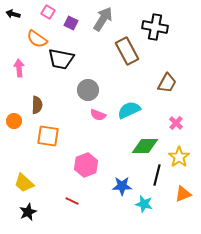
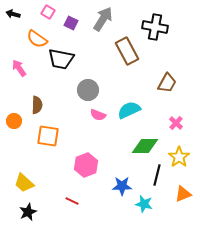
pink arrow: rotated 30 degrees counterclockwise
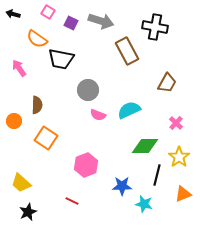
gray arrow: moved 2 px left, 2 px down; rotated 75 degrees clockwise
orange square: moved 2 px left, 2 px down; rotated 25 degrees clockwise
yellow trapezoid: moved 3 px left
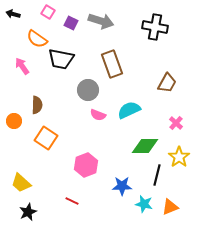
brown rectangle: moved 15 px left, 13 px down; rotated 8 degrees clockwise
pink arrow: moved 3 px right, 2 px up
orange triangle: moved 13 px left, 13 px down
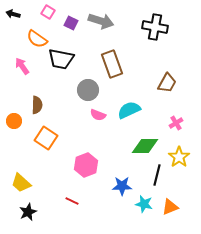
pink cross: rotated 16 degrees clockwise
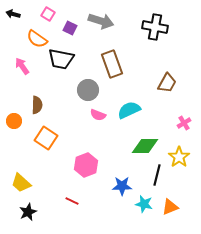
pink square: moved 2 px down
purple square: moved 1 px left, 5 px down
pink cross: moved 8 px right
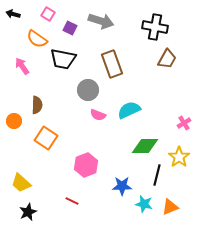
black trapezoid: moved 2 px right
brown trapezoid: moved 24 px up
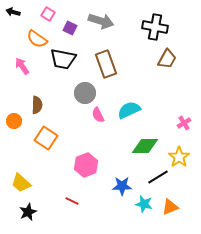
black arrow: moved 2 px up
brown rectangle: moved 6 px left
gray circle: moved 3 px left, 3 px down
pink semicircle: rotated 42 degrees clockwise
black line: moved 1 px right, 2 px down; rotated 45 degrees clockwise
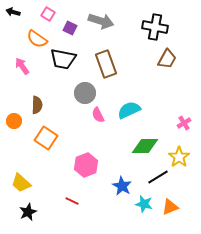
blue star: rotated 30 degrees clockwise
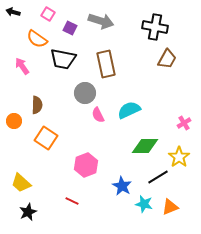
brown rectangle: rotated 8 degrees clockwise
